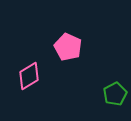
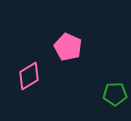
green pentagon: rotated 25 degrees clockwise
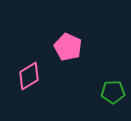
green pentagon: moved 2 px left, 2 px up
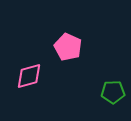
pink diamond: rotated 16 degrees clockwise
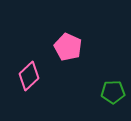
pink diamond: rotated 28 degrees counterclockwise
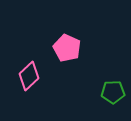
pink pentagon: moved 1 px left, 1 px down
